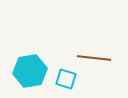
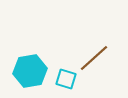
brown line: rotated 48 degrees counterclockwise
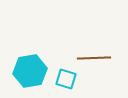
brown line: rotated 40 degrees clockwise
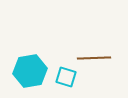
cyan square: moved 2 px up
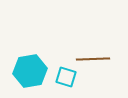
brown line: moved 1 px left, 1 px down
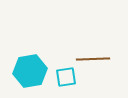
cyan square: rotated 25 degrees counterclockwise
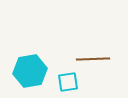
cyan square: moved 2 px right, 5 px down
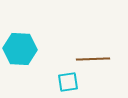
cyan hexagon: moved 10 px left, 22 px up; rotated 12 degrees clockwise
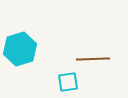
cyan hexagon: rotated 20 degrees counterclockwise
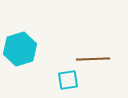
cyan square: moved 2 px up
